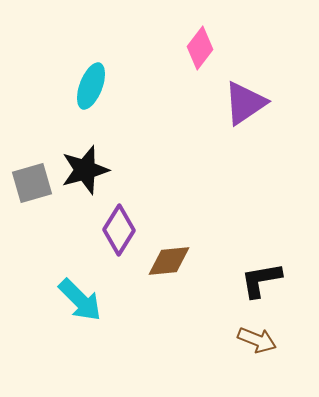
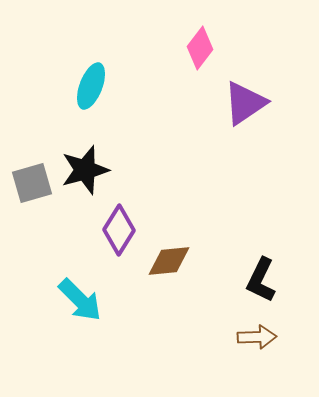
black L-shape: rotated 54 degrees counterclockwise
brown arrow: moved 3 px up; rotated 24 degrees counterclockwise
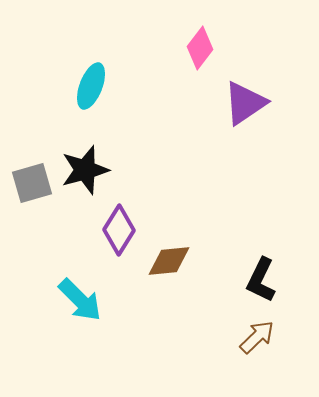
brown arrow: rotated 42 degrees counterclockwise
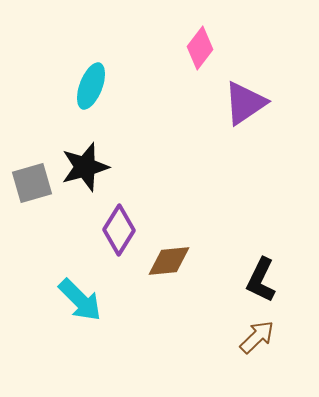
black star: moved 3 px up
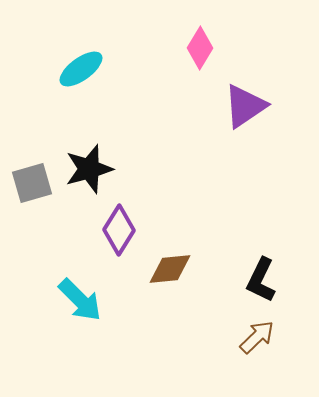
pink diamond: rotated 6 degrees counterclockwise
cyan ellipse: moved 10 px left, 17 px up; rotated 33 degrees clockwise
purple triangle: moved 3 px down
black star: moved 4 px right, 2 px down
brown diamond: moved 1 px right, 8 px down
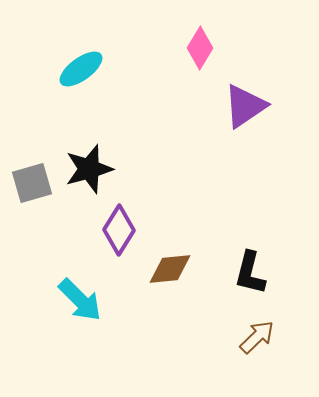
black L-shape: moved 11 px left, 7 px up; rotated 12 degrees counterclockwise
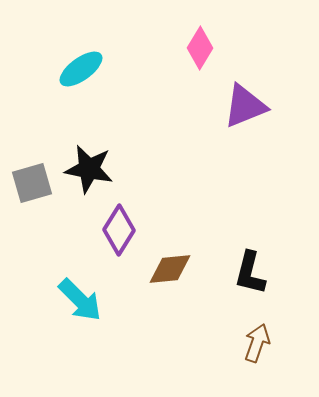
purple triangle: rotated 12 degrees clockwise
black star: rotated 27 degrees clockwise
brown arrow: moved 6 px down; rotated 27 degrees counterclockwise
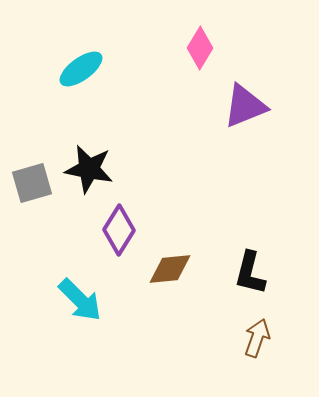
brown arrow: moved 5 px up
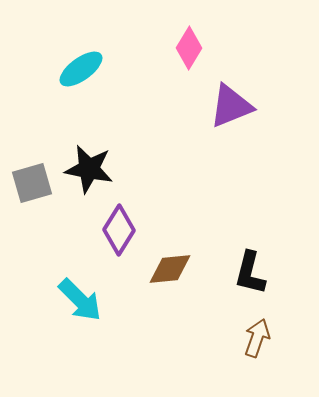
pink diamond: moved 11 px left
purple triangle: moved 14 px left
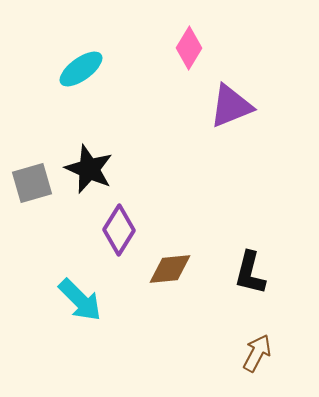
black star: rotated 12 degrees clockwise
brown arrow: moved 15 px down; rotated 9 degrees clockwise
